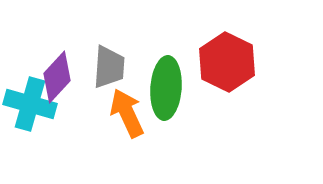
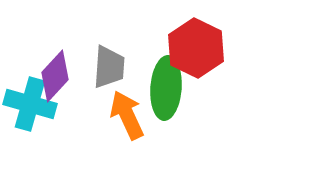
red hexagon: moved 31 px left, 14 px up
purple diamond: moved 2 px left, 1 px up
orange arrow: moved 2 px down
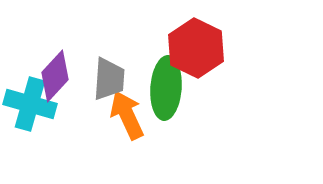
gray trapezoid: moved 12 px down
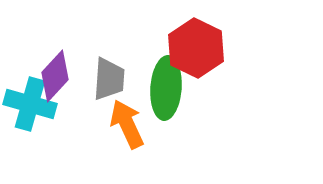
orange arrow: moved 9 px down
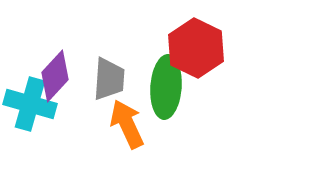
green ellipse: moved 1 px up
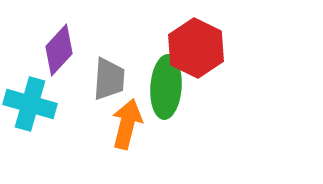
purple diamond: moved 4 px right, 26 px up
orange arrow: rotated 39 degrees clockwise
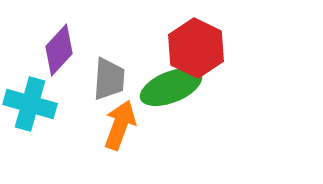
green ellipse: moved 5 px right; rotated 64 degrees clockwise
orange arrow: moved 7 px left, 1 px down; rotated 6 degrees clockwise
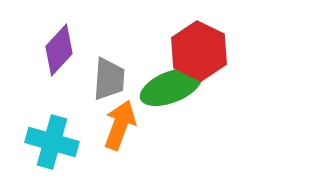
red hexagon: moved 3 px right, 3 px down
cyan cross: moved 22 px right, 38 px down
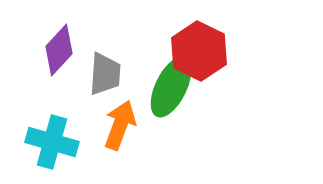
gray trapezoid: moved 4 px left, 5 px up
green ellipse: rotated 42 degrees counterclockwise
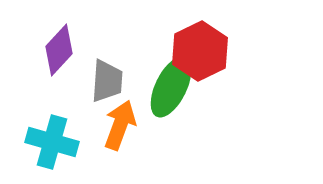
red hexagon: moved 1 px right; rotated 8 degrees clockwise
gray trapezoid: moved 2 px right, 7 px down
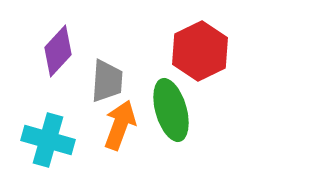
purple diamond: moved 1 px left, 1 px down
green ellipse: moved 23 px down; rotated 42 degrees counterclockwise
cyan cross: moved 4 px left, 2 px up
